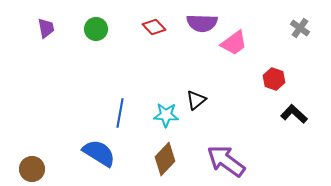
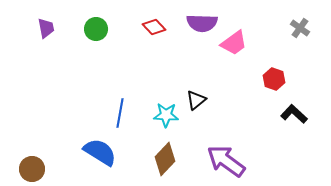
blue semicircle: moved 1 px right, 1 px up
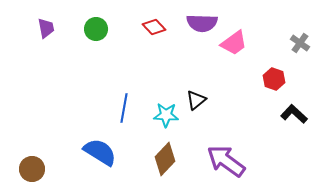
gray cross: moved 15 px down
blue line: moved 4 px right, 5 px up
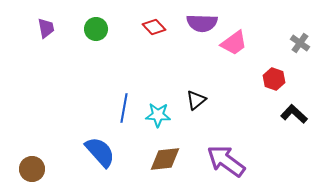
cyan star: moved 8 px left
blue semicircle: rotated 16 degrees clockwise
brown diamond: rotated 40 degrees clockwise
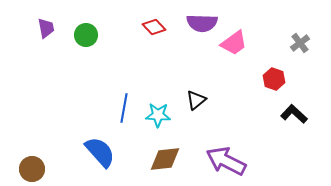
green circle: moved 10 px left, 6 px down
gray cross: rotated 18 degrees clockwise
purple arrow: rotated 9 degrees counterclockwise
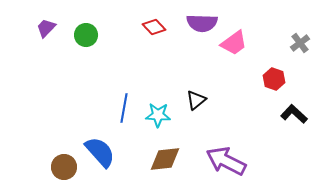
purple trapezoid: rotated 125 degrees counterclockwise
brown circle: moved 32 px right, 2 px up
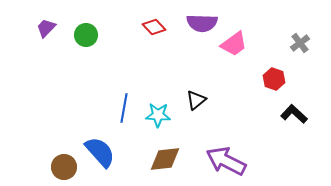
pink trapezoid: moved 1 px down
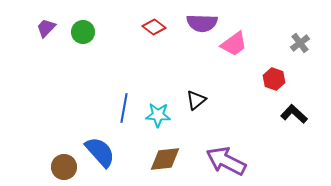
red diamond: rotated 10 degrees counterclockwise
green circle: moved 3 px left, 3 px up
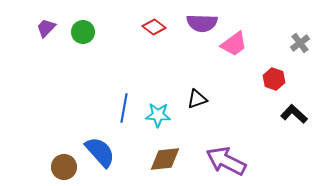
black triangle: moved 1 px right, 1 px up; rotated 20 degrees clockwise
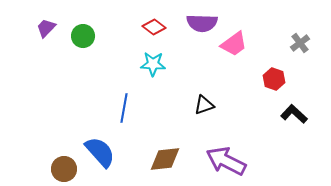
green circle: moved 4 px down
black triangle: moved 7 px right, 6 px down
cyan star: moved 5 px left, 51 px up
brown circle: moved 2 px down
